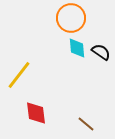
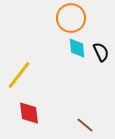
black semicircle: rotated 30 degrees clockwise
red diamond: moved 7 px left
brown line: moved 1 px left, 1 px down
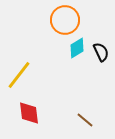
orange circle: moved 6 px left, 2 px down
cyan diamond: rotated 65 degrees clockwise
brown line: moved 5 px up
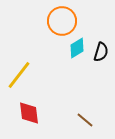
orange circle: moved 3 px left, 1 px down
black semicircle: rotated 42 degrees clockwise
